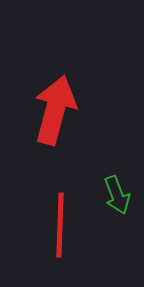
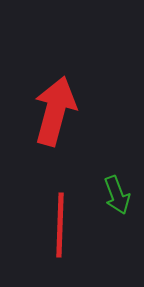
red arrow: moved 1 px down
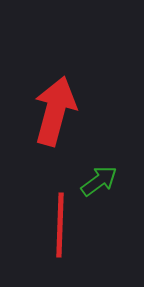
green arrow: moved 18 px left, 14 px up; rotated 105 degrees counterclockwise
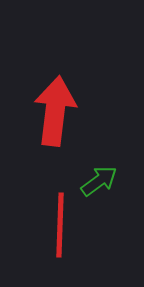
red arrow: rotated 8 degrees counterclockwise
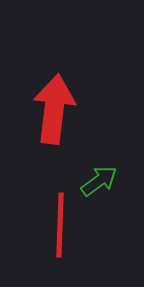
red arrow: moved 1 px left, 2 px up
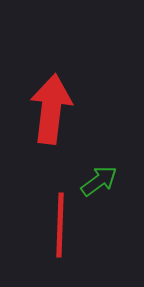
red arrow: moved 3 px left
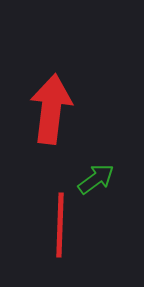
green arrow: moved 3 px left, 2 px up
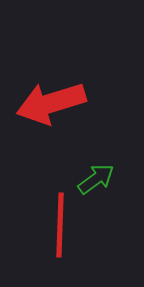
red arrow: moved 6 px up; rotated 114 degrees counterclockwise
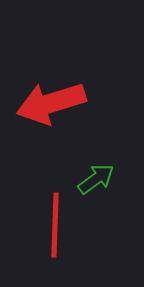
red line: moved 5 px left
